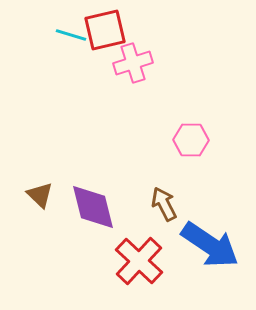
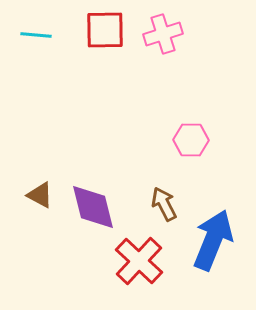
red square: rotated 12 degrees clockwise
cyan line: moved 35 px left; rotated 12 degrees counterclockwise
pink cross: moved 30 px right, 29 px up
brown triangle: rotated 16 degrees counterclockwise
blue arrow: moved 3 px right, 5 px up; rotated 102 degrees counterclockwise
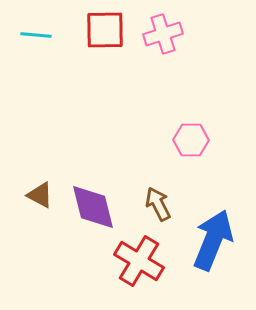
brown arrow: moved 6 px left
red cross: rotated 12 degrees counterclockwise
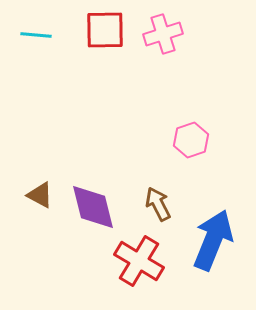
pink hexagon: rotated 20 degrees counterclockwise
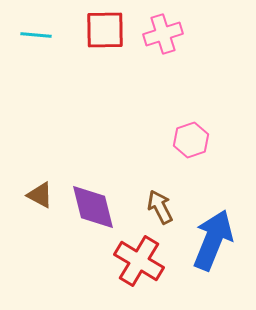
brown arrow: moved 2 px right, 3 px down
